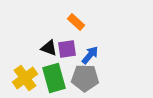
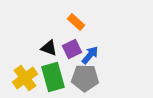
purple square: moved 5 px right; rotated 18 degrees counterclockwise
green rectangle: moved 1 px left, 1 px up
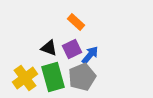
gray pentagon: moved 3 px left, 1 px up; rotated 24 degrees counterclockwise
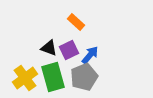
purple square: moved 3 px left, 1 px down
gray pentagon: moved 2 px right
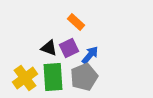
purple square: moved 2 px up
green rectangle: rotated 12 degrees clockwise
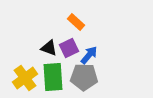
blue arrow: moved 1 px left
gray pentagon: rotated 24 degrees clockwise
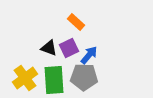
green rectangle: moved 1 px right, 3 px down
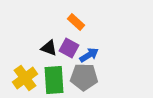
purple square: rotated 36 degrees counterclockwise
blue arrow: rotated 18 degrees clockwise
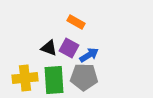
orange rectangle: rotated 12 degrees counterclockwise
yellow cross: rotated 30 degrees clockwise
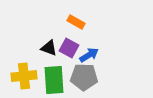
yellow cross: moved 1 px left, 2 px up
